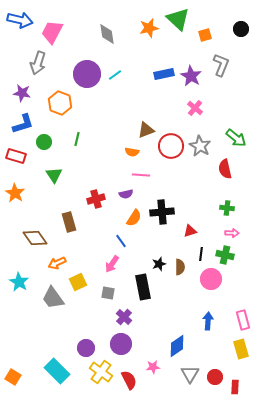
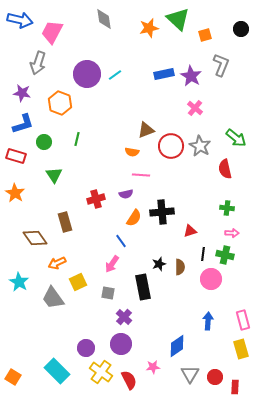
gray diamond at (107, 34): moved 3 px left, 15 px up
brown rectangle at (69, 222): moved 4 px left
black line at (201, 254): moved 2 px right
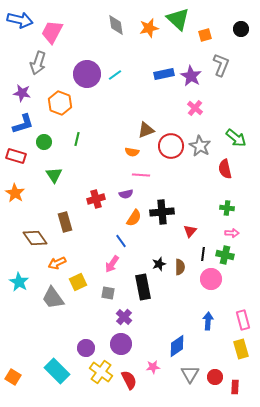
gray diamond at (104, 19): moved 12 px right, 6 px down
red triangle at (190, 231): rotated 32 degrees counterclockwise
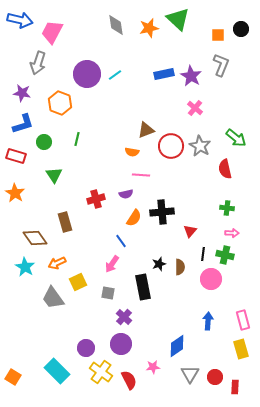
orange square at (205, 35): moved 13 px right; rotated 16 degrees clockwise
cyan star at (19, 282): moved 6 px right, 15 px up
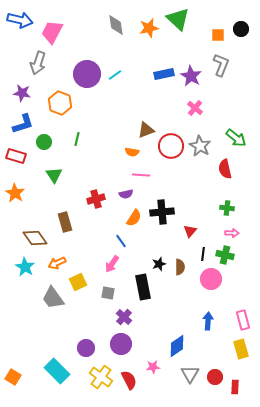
yellow cross at (101, 372): moved 5 px down
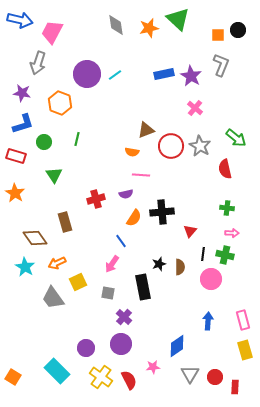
black circle at (241, 29): moved 3 px left, 1 px down
yellow rectangle at (241, 349): moved 4 px right, 1 px down
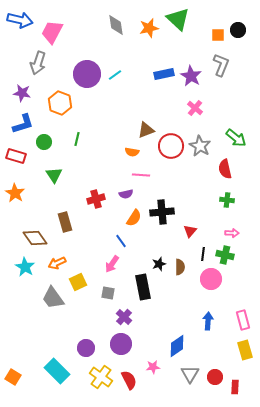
green cross at (227, 208): moved 8 px up
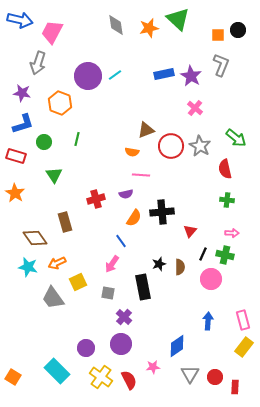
purple circle at (87, 74): moved 1 px right, 2 px down
black line at (203, 254): rotated 16 degrees clockwise
cyan star at (25, 267): moved 3 px right; rotated 18 degrees counterclockwise
yellow rectangle at (245, 350): moved 1 px left, 3 px up; rotated 54 degrees clockwise
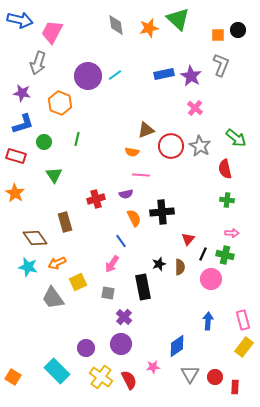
orange semicircle at (134, 218): rotated 60 degrees counterclockwise
red triangle at (190, 231): moved 2 px left, 8 px down
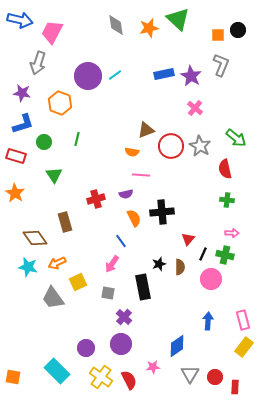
orange square at (13, 377): rotated 21 degrees counterclockwise
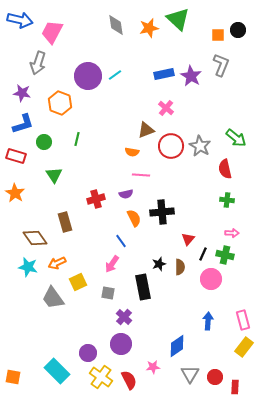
pink cross at (195, 108): moved 29 px left
purple circle at (86, 348): moved 2 px right, 5 px down
